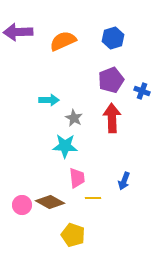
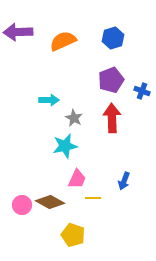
cyan star: rotated 15 degrees counterclockwise
pink trapezoid: moved 1 px down; rotated 30 degrees clockwise
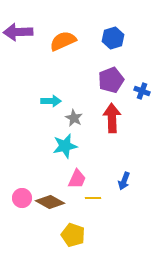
cyan arrow: moved 2 px right, 1 px down
pink circle: moved 7 px up
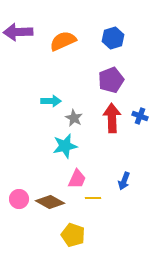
blue cross: moved 2 px left, 25 px down
pink circle: moved 3 px left, 1 px down
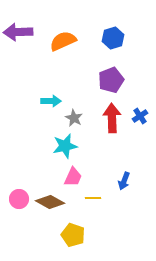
blue cross: rotated 35 degrees clockwise
pink trapezoid: moved 4 px left, 2 px up
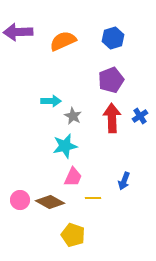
gray star: moved 1 px left, 2 px up
pink circle: moved 1 px right, 1 px down
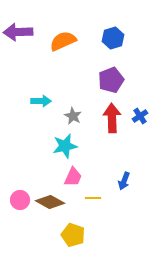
cyan arrow: moved 10 px left
